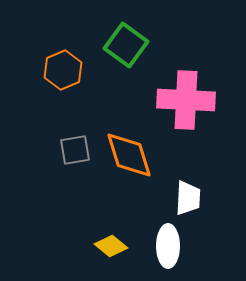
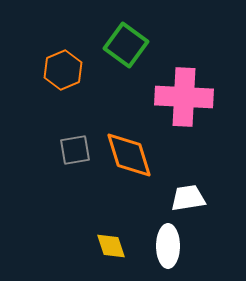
pink cross: moved 2 px left, 3 px up
white trapezoid: rotated 102 degrees counterclockwise
yellow diamond: rotated 32 degrees clockwise
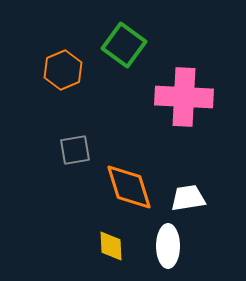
green square: moved 2 px left
orange diamond: moved 32 px down
yellow diamond: rotated 16 degrees clockwise
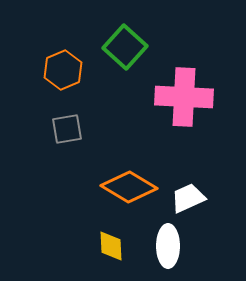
green square: moved 1 px right, 2 px down; rotated 6 degrees clockwise
gray square: moved 8 px left, 21 px up
orange diamond: rotated 42 degrees counterclockwise
white trapezoid: rotated 15 degrees counterclockwise
